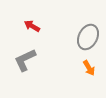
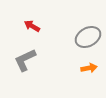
gray ellipse: rotated 35 degrees clockwise
orange arrow: rotated 70 degrees counterclockwise
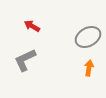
orange arrow: rotated 70 degrees counterclockwise
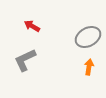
orange arrow: moved 1 px up
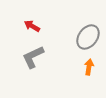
gray ellipse: rotated 25 degrees counterclockwise
gray L-shape: moved 8 px right, 3 px up
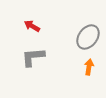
gray L-shape: rotated 20 degrees clockwise
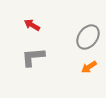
red arrow: moved 1 px up
orange arrow: rotated 133 degrees counterclockwise
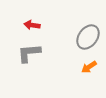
red arrow: rotated 21 degrees counterclockwise
gray L-shape: moved 4 px left, 4 px up
